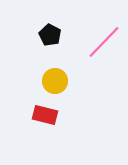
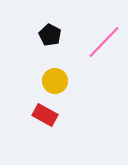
red rectangle: rotated 15 degrees clockwise
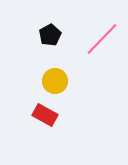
black pentagon: rotated 15 degrees clockwise
pink line: moved 2 px left, 3 px up
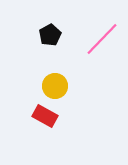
yellow circle: moved 5 px down
red rectangle: moved 1 px down
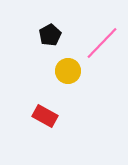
pink line: moved 4 px down
yellow circle: moved 13 px right, 15 px up
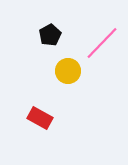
red rectangle: moved 5 px left, 2 px down
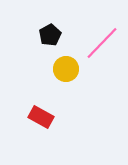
yellow circle: moved 2 px left, 2 px up
red rectangle: moved 1 px right, 1 px up
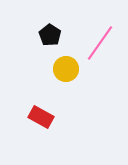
black pentagon: rotated 10 degrees counterclockwise
pink line: moved 2 px left; rotated 9 degrees counterclockwise
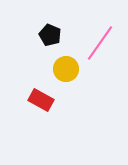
black pentagon: rotated 10 degrees counterclockwise
red rectangle: moved 17 px up
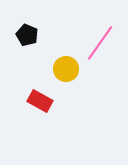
black pentagon: moved 23 px left
red rectangle: moved 1 px left, 1 px down
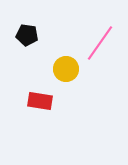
black pentagon: rotated 15 degrees counterclockwise
red rectangle: rotated 20 degrees counterclockwise
